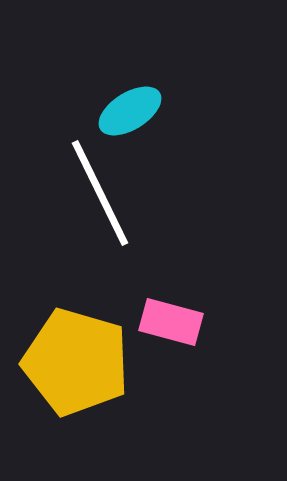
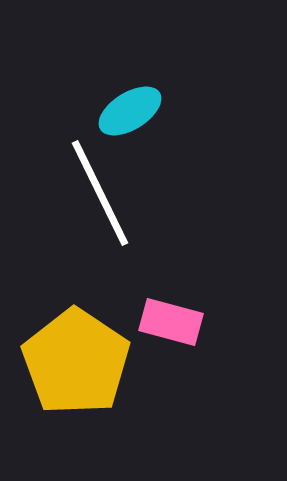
yellow pentagon: rotated 18 degrees clockwise
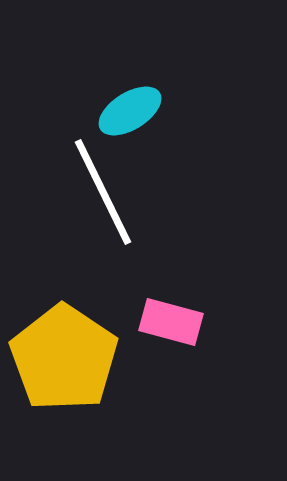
white line: moved 3 px right, 1 px up
yellow pentagon: moved 12 px left, 4 px up
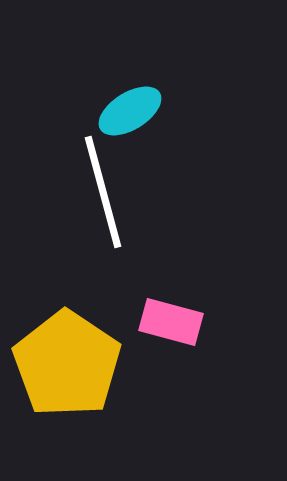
white line: rotated 11 degrees clockwise
yellow pentagon: moved 3 px right, 6 px down
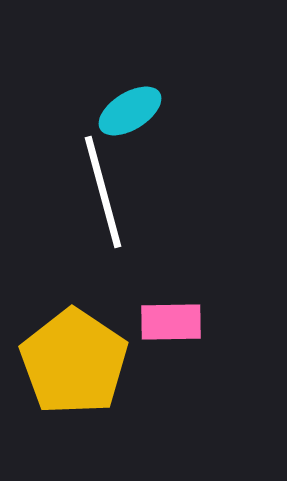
pink rectangle: rotated 16 degrees counterclockwise
yellow pentagon: moved 7 px right, 2 px up
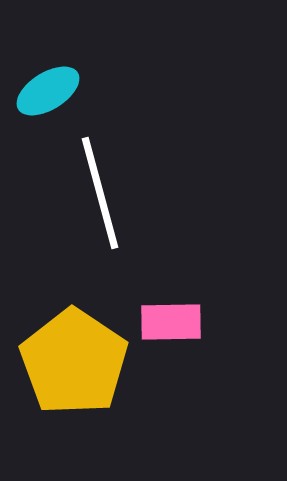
cyan ellipse: moved 82 px left, 20 px up
white line: moved 3 px left, 1 px down
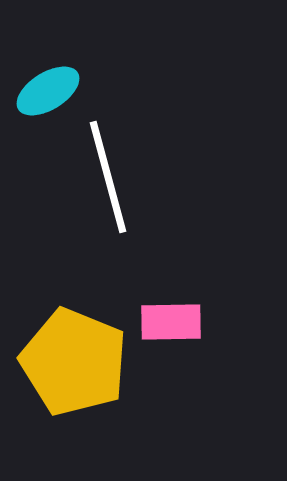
white line: moved 8 px right, 16 px up
yellow pentagon: rotated 12 degrees counterclockwise
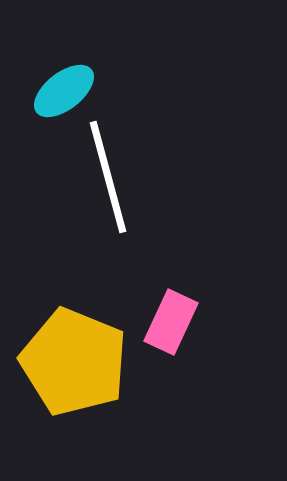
cyan ellipse: moved 16 px right; rotated 6 degrees counterclockwise
pink rectangle: rotated 64 degrees counterclockwise
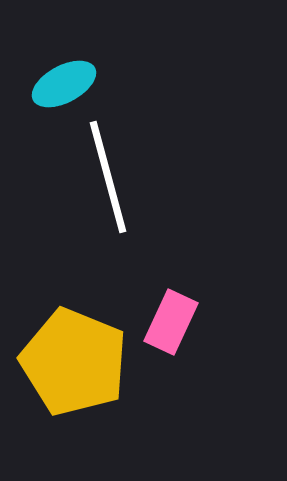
cyan ellipse: moved 7 px up; rotated 10 degrees clockwise
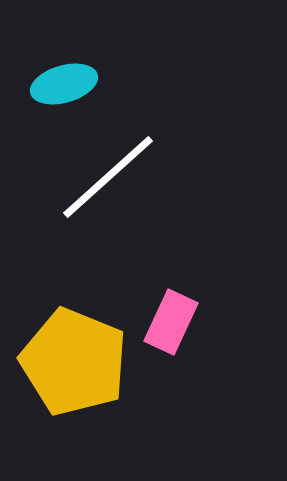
cyan ellipse: rotated 12 degrees clockwise
white line: rotated 63 degrees clockwise
